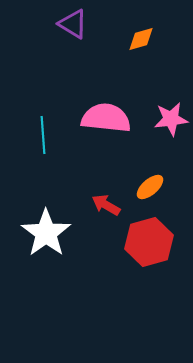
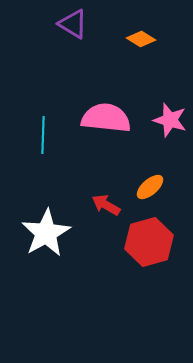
orange diamond: rotated 48 degrees clockwise
pink star: moved 1 px left, 1 px down; rotated 24 degrees clockwise
cyan line: rotated 6 degrees clockwise
white star: rotated 6 degrees clockwise
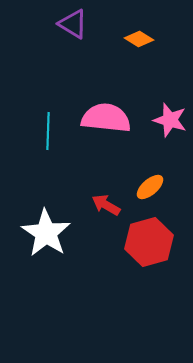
orange diamond: moved 2 px left
cyan line: moved 5 px right, 4 px up
white star: rotated 9 degrees counterclockwise
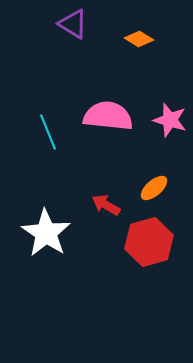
pink semicircle: moved 2 px right, 2 px up
cyan line: moved 1 px down; rotated 24 degrees counterclockwise
orange ellipse: moved 4 px right, 1 px down
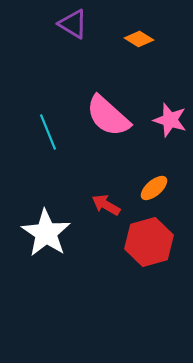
pink semicircle: rotated 144 degrees counterclockwise
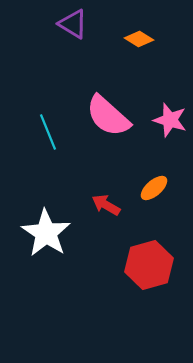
red hexagon: moved 23 px down
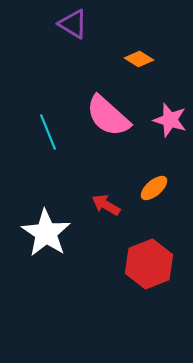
orange diamond: moved 20 px down
red hexagon: moved 1 px up; rotated 6 degrees counterclockwise
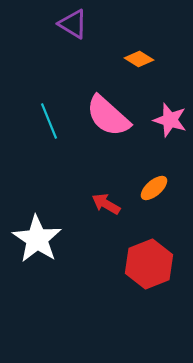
cyan line: moved 1 px right, 11 px up
red arrow: moved 1 px up
white star: moved 9 px left, 6 px down
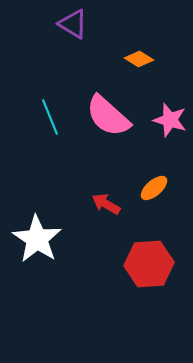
cyan line: moved 1 px right, 4 px up
red hexagon: rotated 18 degrees clockwise
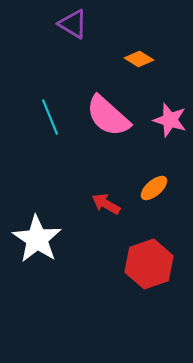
red hexagon: rotated 15 degrees counterclockwise
